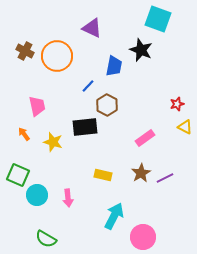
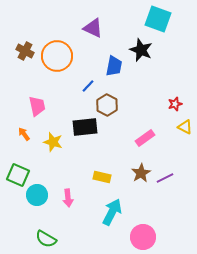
purple triangle: moved 1 px right
red star: moved 2 px left
yellow rectangle: moved 1 px left, 2 px down
cyan arrow: moved 2 px left, 4 px up
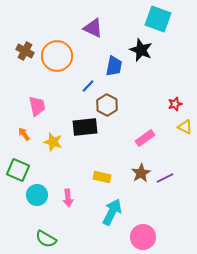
green square: moved 5 px up
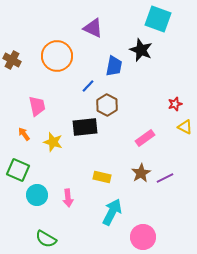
brown cross: moved 13 px left, 9 px down
